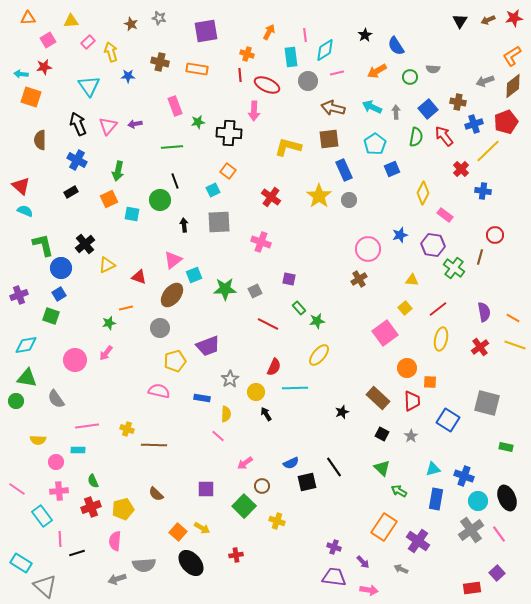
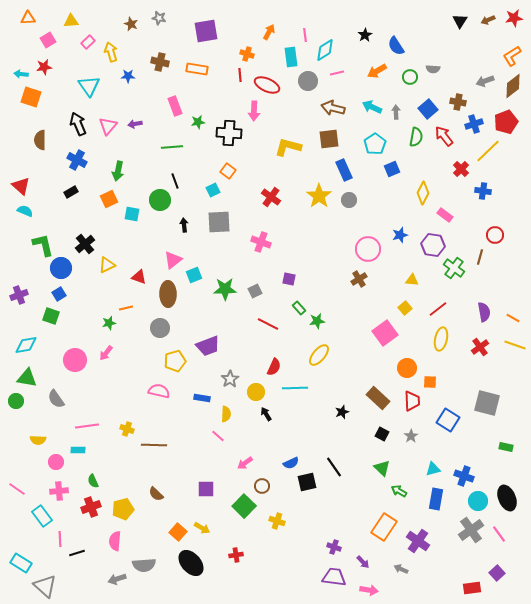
brown ellipse at (172, 295): moved 4 px left, 1 px up; rotated 40 degrees counterclockwise
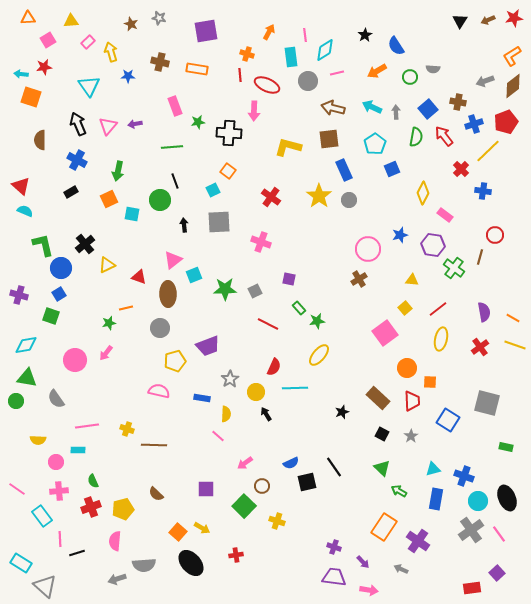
purple cross at (19, 295): rotated 36 degrees clockwise
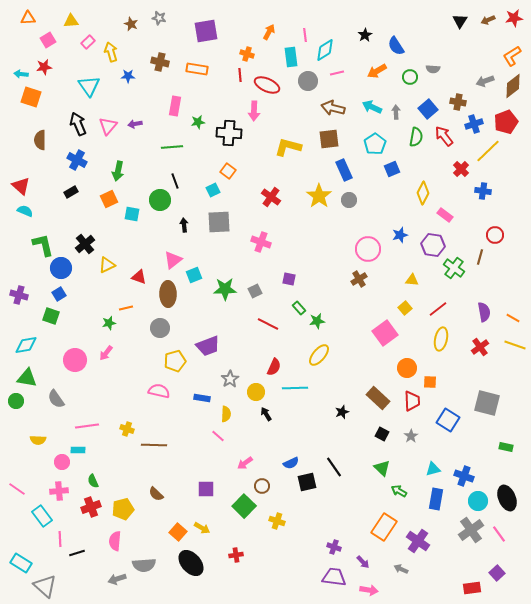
pink rectangle at (175, 106): rotated 30 degrees clockwise
pink circle at (56, 462): moved 6 px right
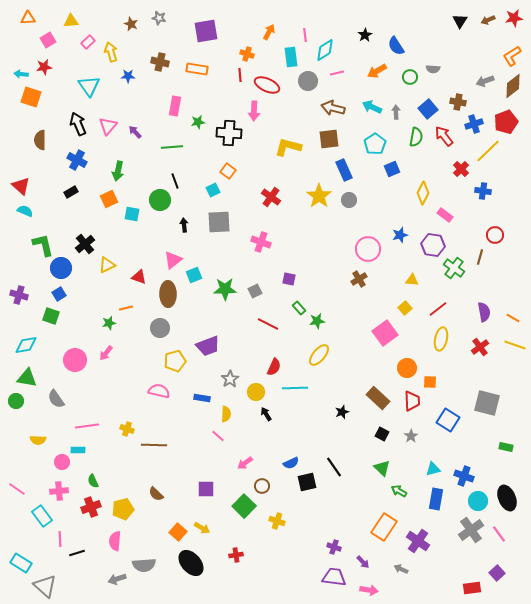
purple arrow at (135, 124): moved 8 px down; rotated 56 degrees clockwise
